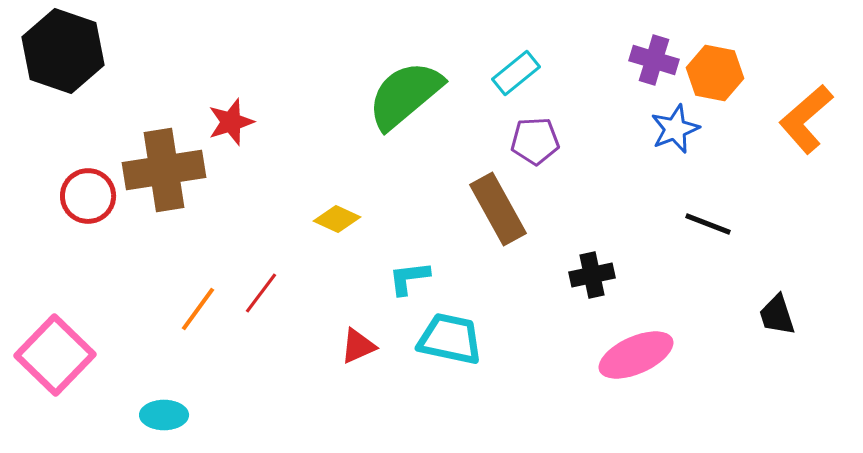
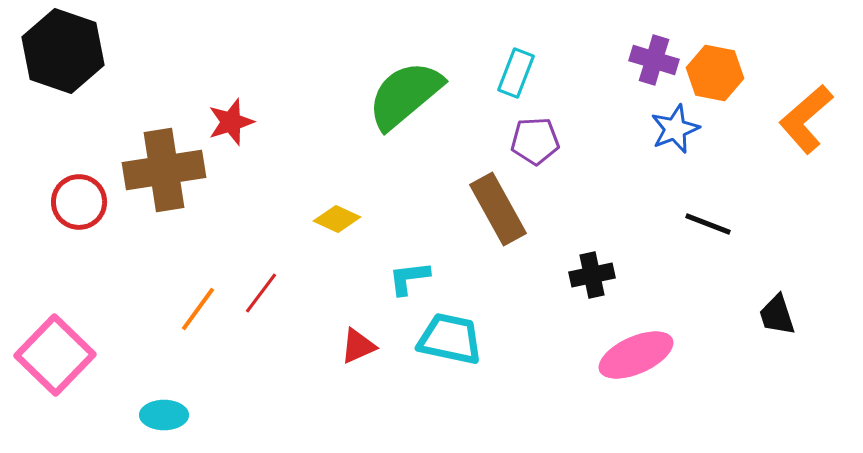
cyan rectangle: rotated 30 degrees counterclockwise
red circle: moved 9 px left, 6 px down
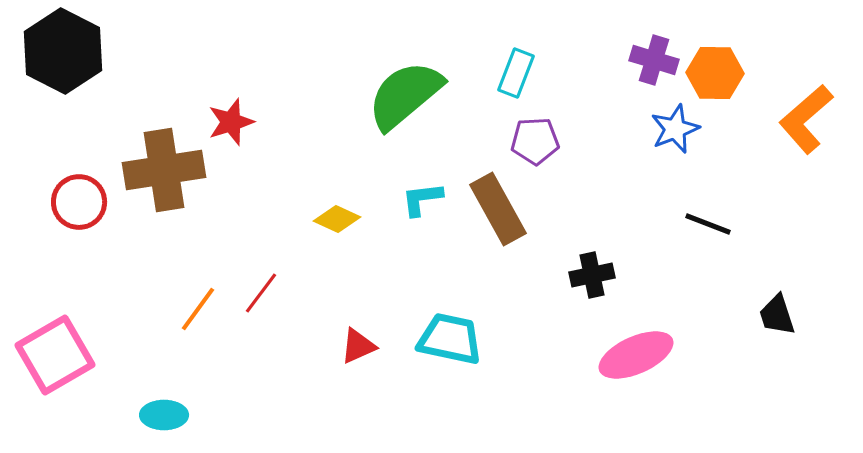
black hexagon: rotated 8 degrees clockwise
orange hexagon: rotated 10 degrees counterclockwise
cyan L-shape: moved 13 px right, 79 px up
pink square: rotated 16 degrees clockwise
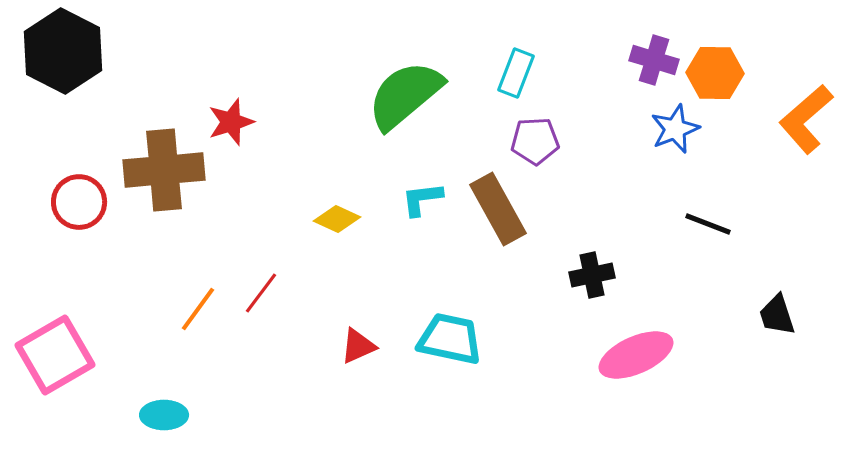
brown cross: rotated 4 degrees clockwise
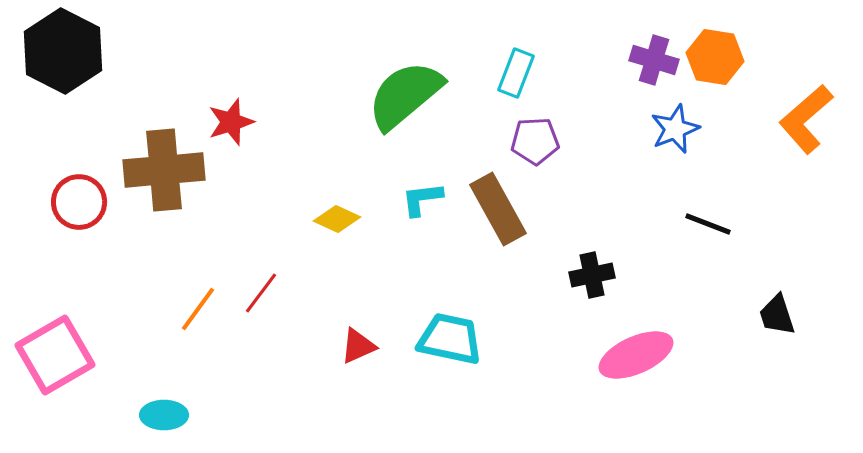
orange hexagon: moved 16 px up; rotated 8 degrees clockwise
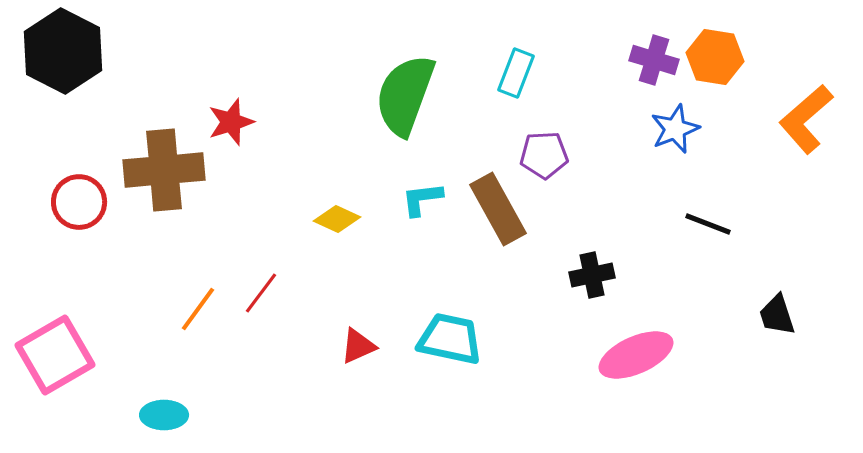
green semicircle: rotated 30 degrees counterclockwise
purple pentagon: moved 9 px right, 14 px down
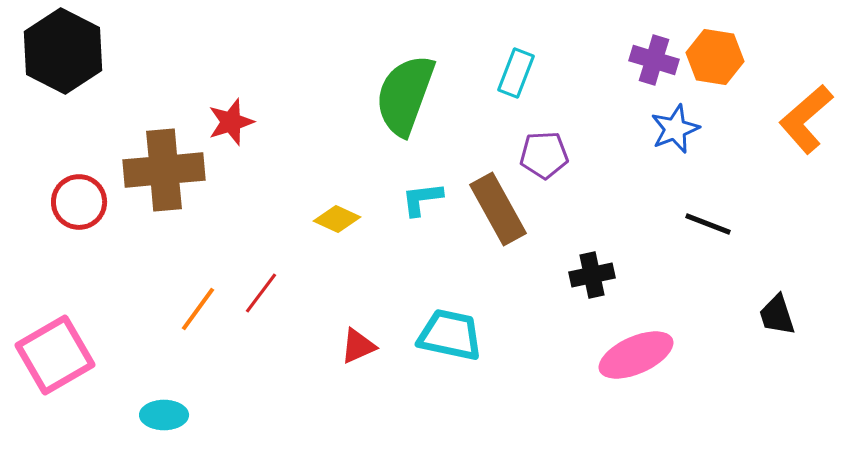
cyan trapezoid: moved 4 px up
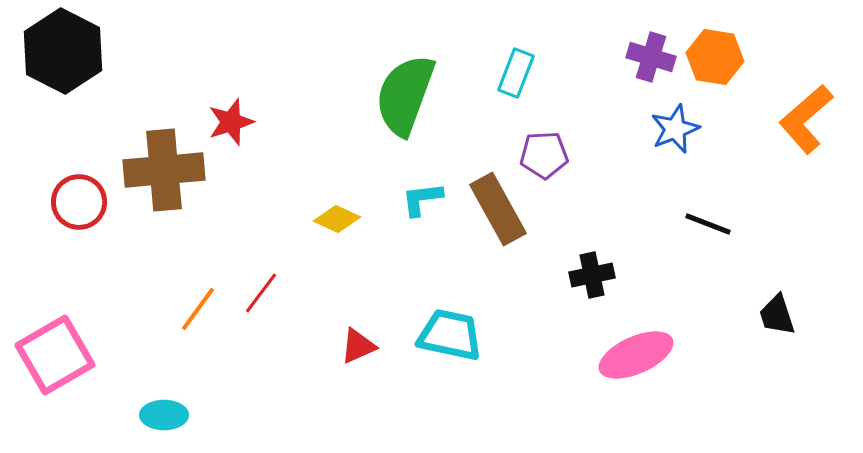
purple cross: moved 3 px left, 3 px up
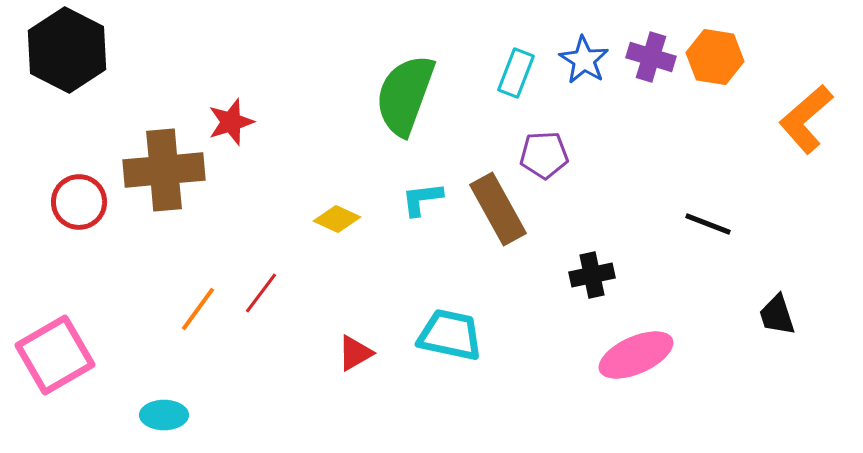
black hexagon: moved 4 px right, 1 px up
blue star: moved 91 px left, 69 px up; rotated 18 degrees counterclockwise
red triangle: moved 3 px left, 7 px down; rotated 6 degrees counterclockwise
